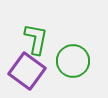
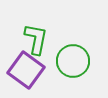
purple square: moved 1 px left, 1 px up
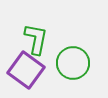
green circle: moved 2 px down
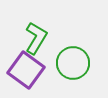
green L-shape: moved 1 px up; rotated 20 degrees clockwise
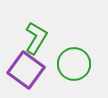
green circle: moved 1 px right, 1 px down
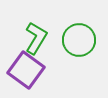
green circle: moved 5 px right, 24 px up
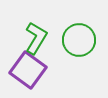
purple square: moved 2 px right
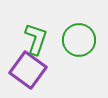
green L-shape: moved 1 px down; rotated 12 degrees counterclockwise
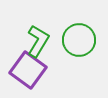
green L-shape: moved 2 px right, 2 px down; rotated 12 degrees clockwise
